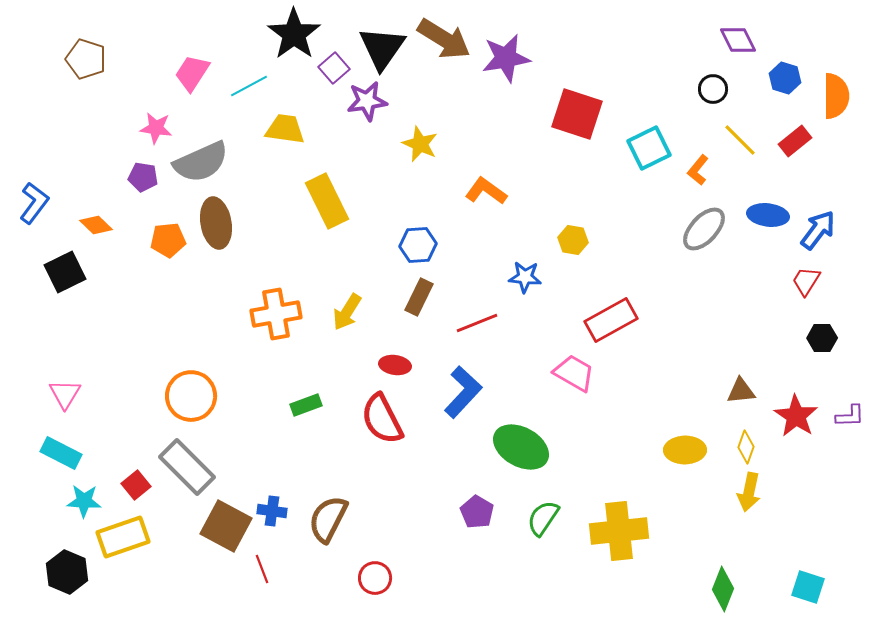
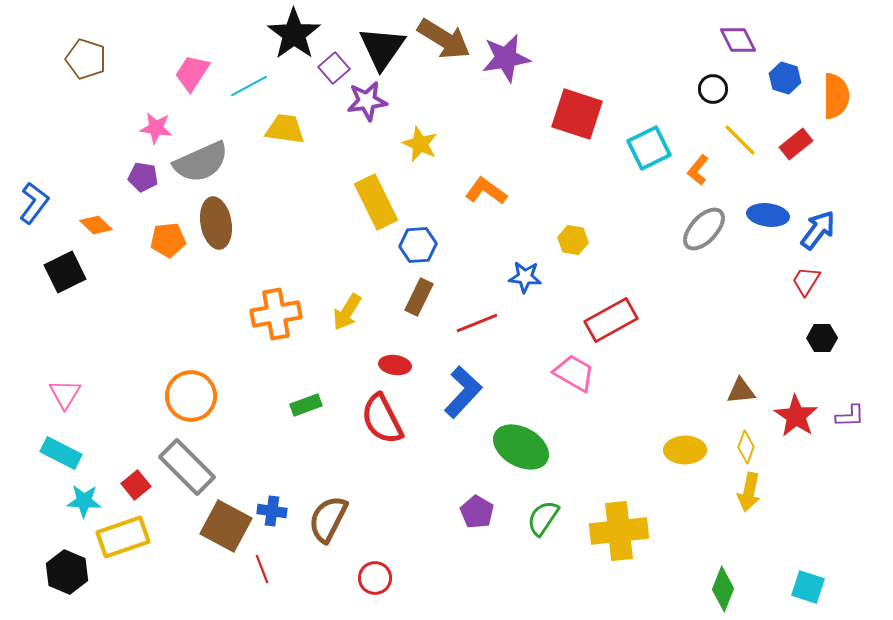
red rectangle at (795, 141): moved 1 px right, 3 px down
yellow rectangle at (327, 201): moved 49 px right, 1 px down
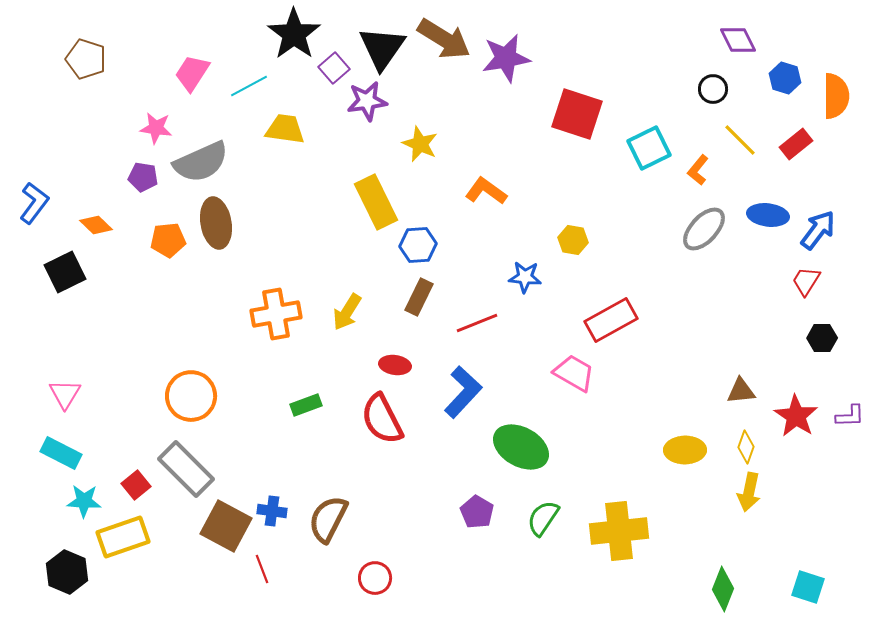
gray rectangle at (187, 467): moved 1 px left, 2 px down
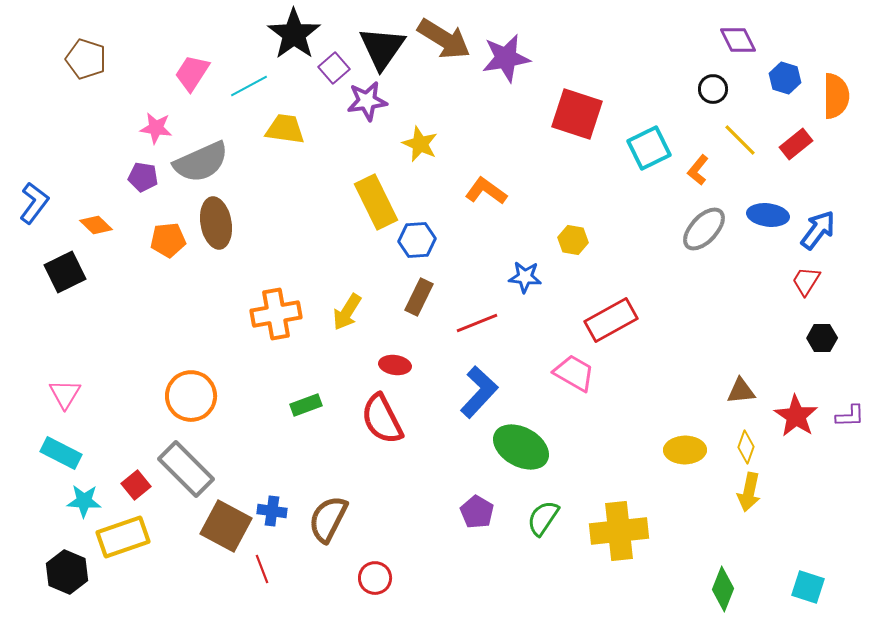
blue hexagon at (418, 245): moved 1 px left, 5 px up
blue L-shape at (463, 392): moved 16 px right
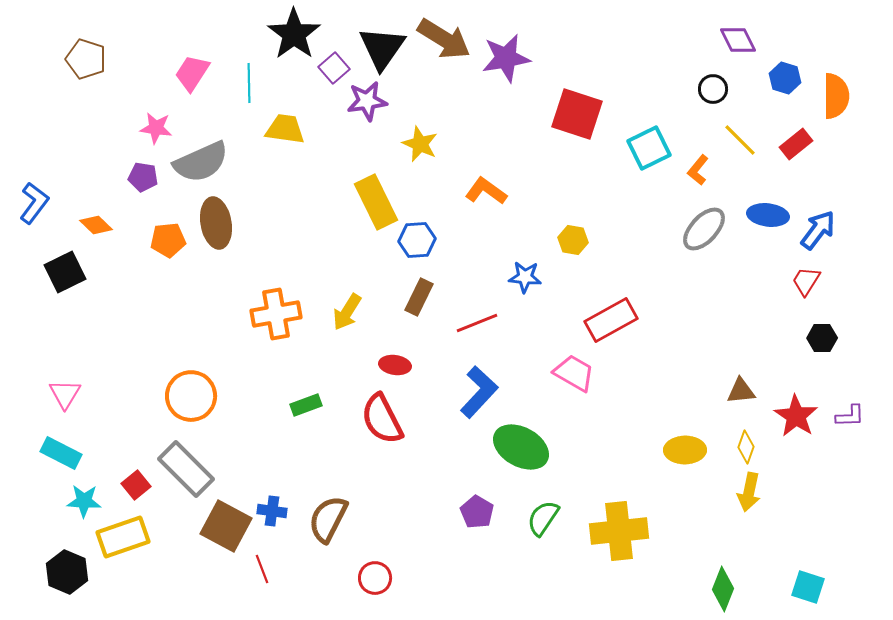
cyan line at (249, 86): moved 3 px up; rotated 63 degrees counterclockwise
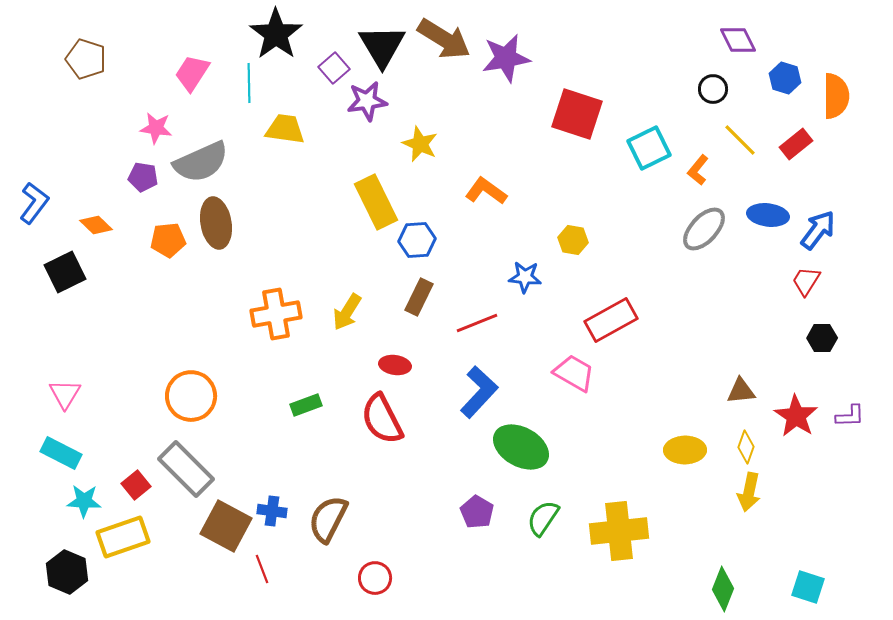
black star at (294, 34): moved 18 px left
black triangle at (382, 48): moved 2 px up; rotated 6 degrees counterclockwise
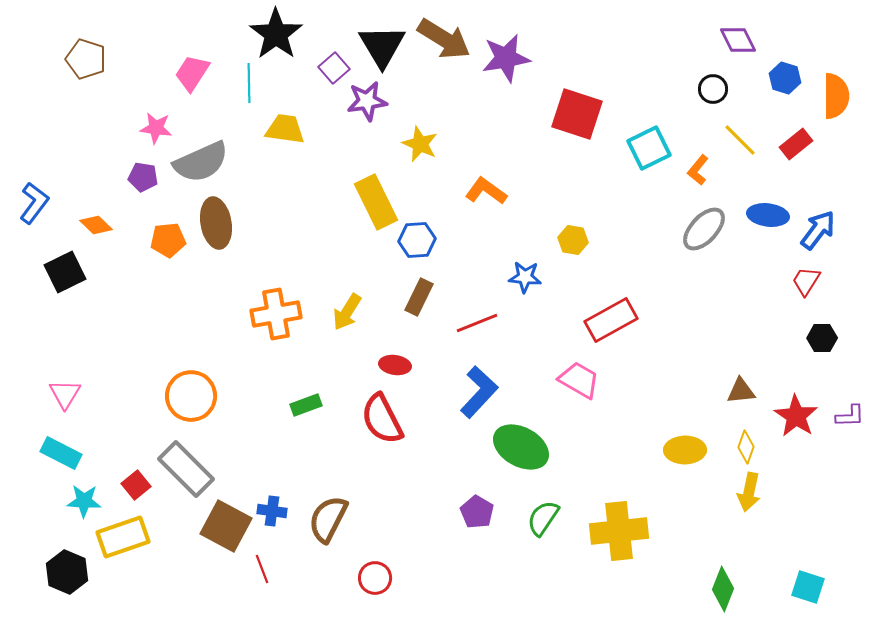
pink trapezoid at (574, 373): moved 5 px right, 7 px down
